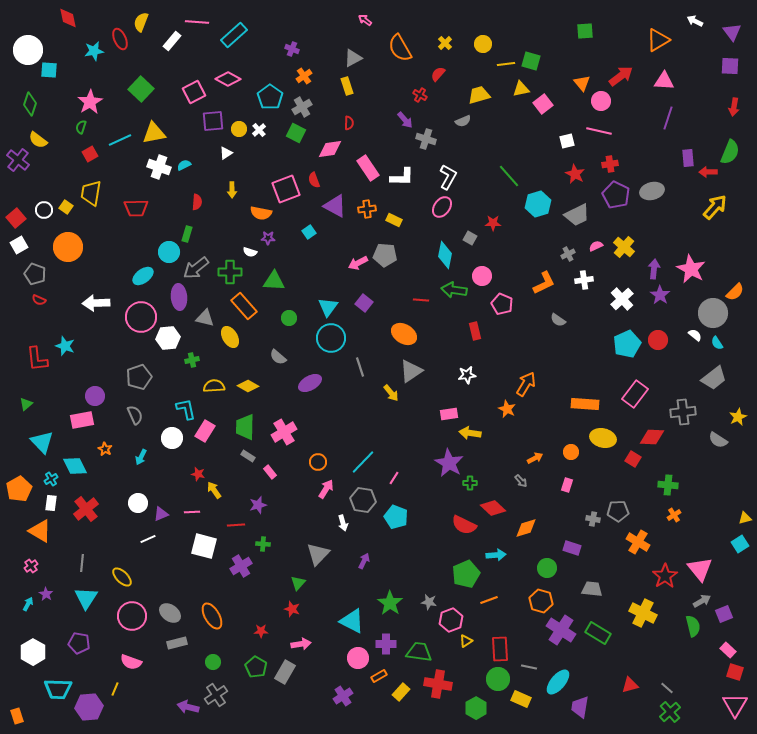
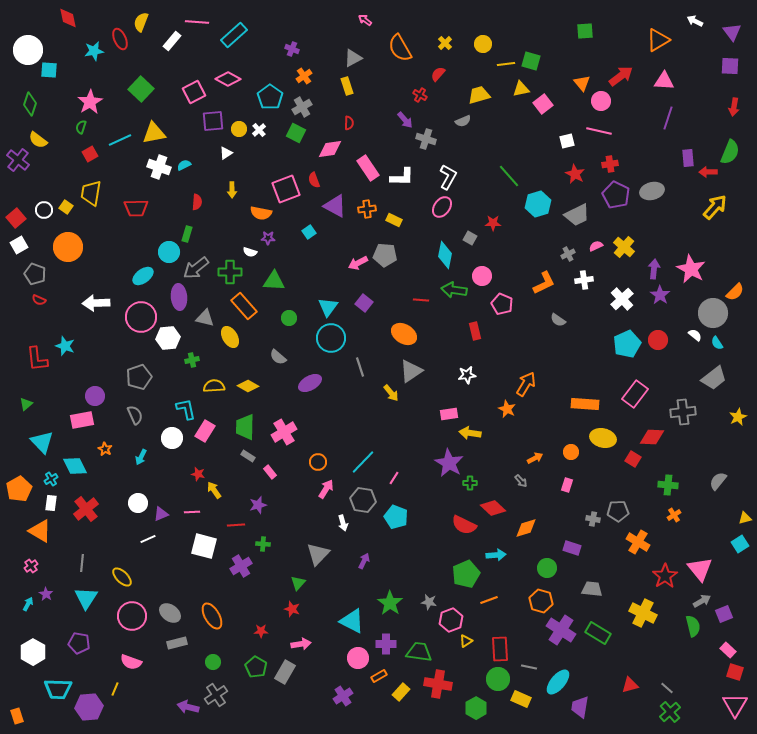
gray semicircle at (718, 440): moved 41 px down; rotated 96 degrees clockwise
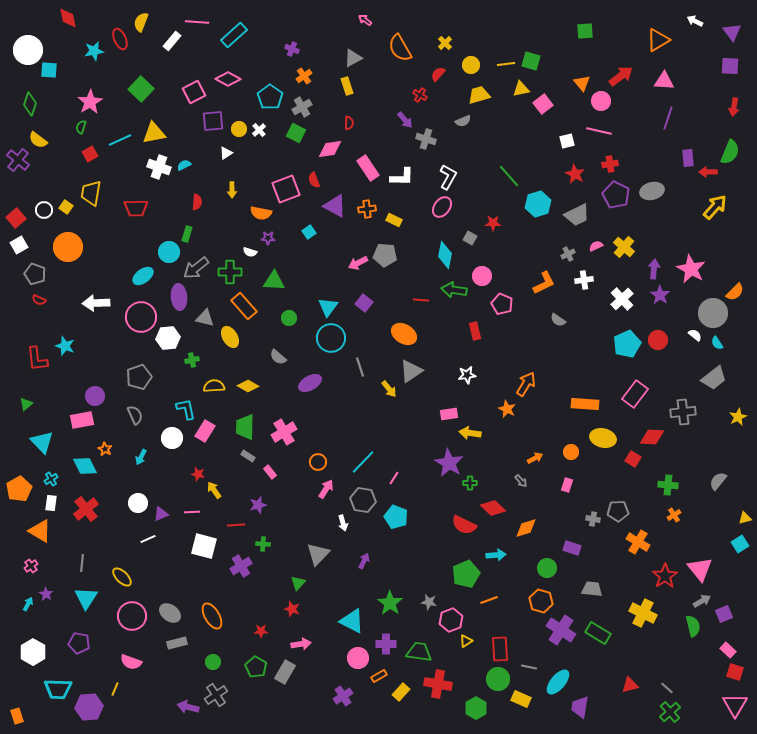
yellow circle at (483, 44): moved 12 px left, 21 px down
yellow arrow at (391, 393): moved 2 px left, 4 px up
cyan diamond at (75, 466): moved 10 px right
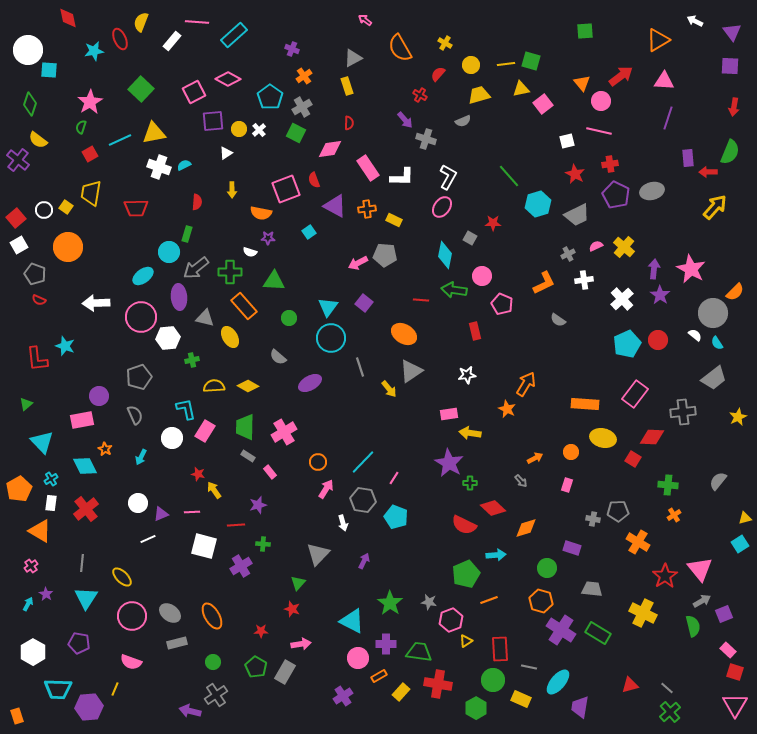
yellow cross at (445, 43): rotated 16 degrees counterclockwise
purple circle at (95, 396): moved 4 px right
green circle at (498, 679): moved 5 px left, 1 px down
purple arrow at (188, 707): moved 2 px right, 4 px down
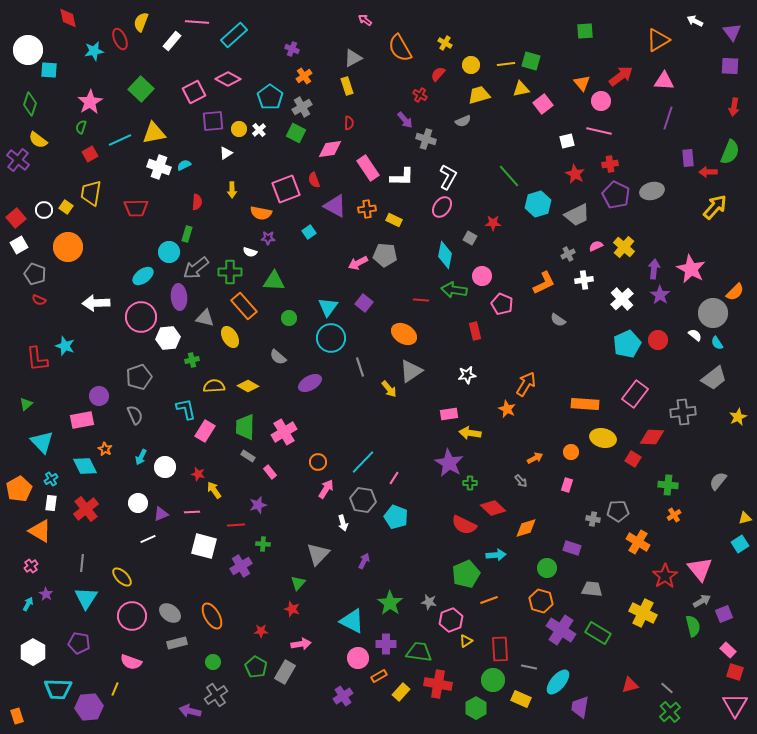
white circle at (172, 438): moved 7 px left, 29 px down
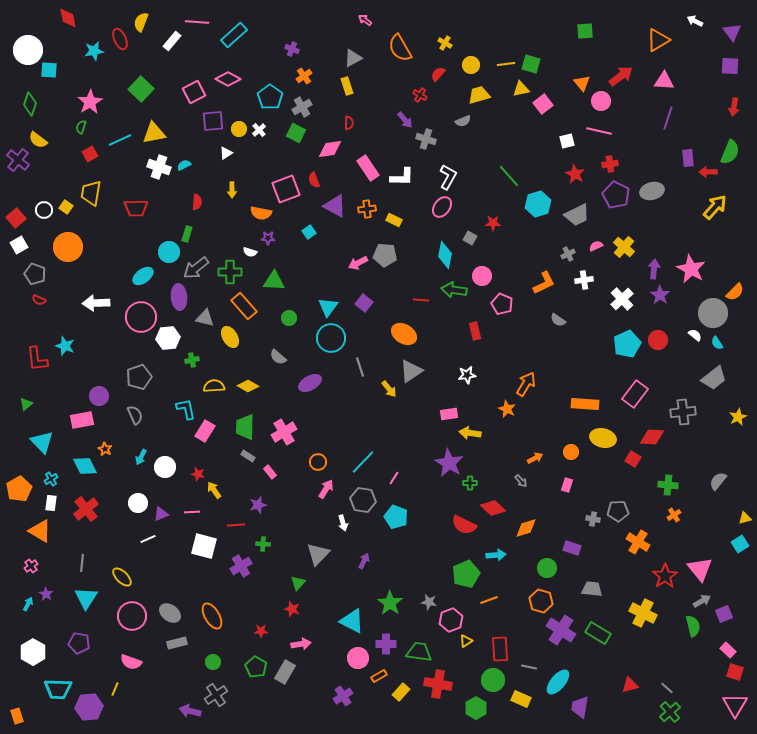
green square at (531, 61): moved 3 px down
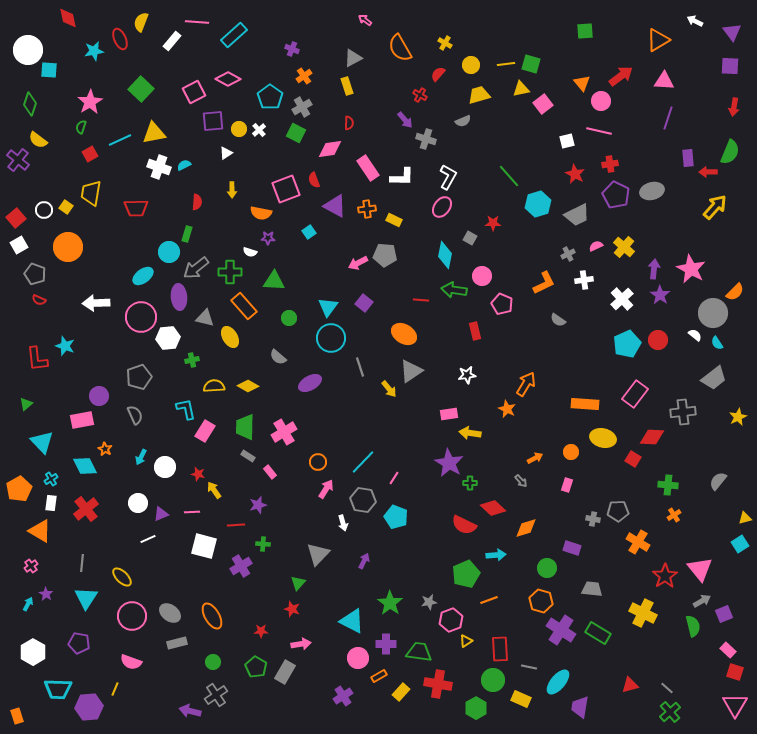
gray star at (429, 602): rotated 21 degrees counterclockwise
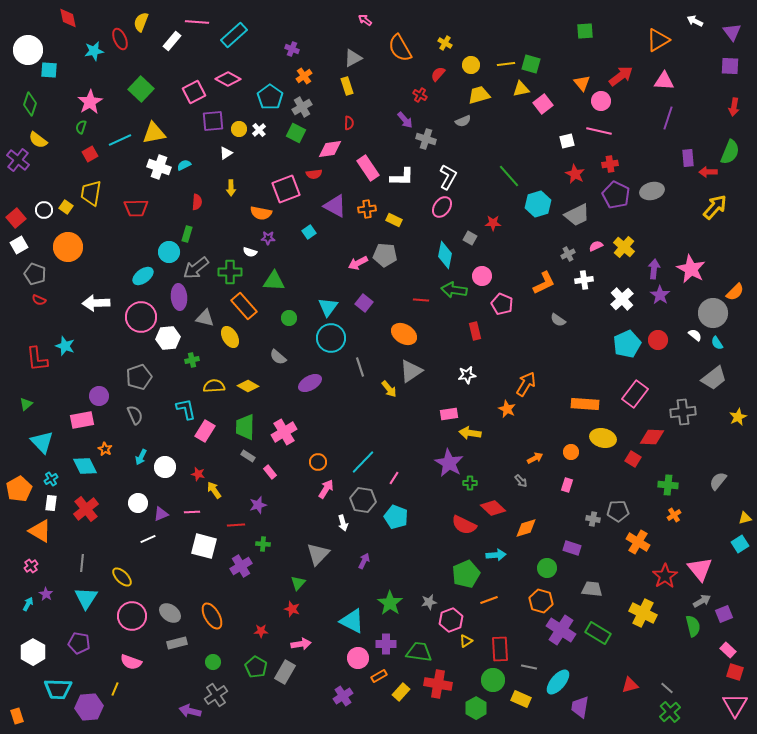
red semicircle at (314, 180): moved 6 px up; rotated 77 degrees counterclockwise
yellow arrow at (232, 190): moved 1 px left, 2 px up
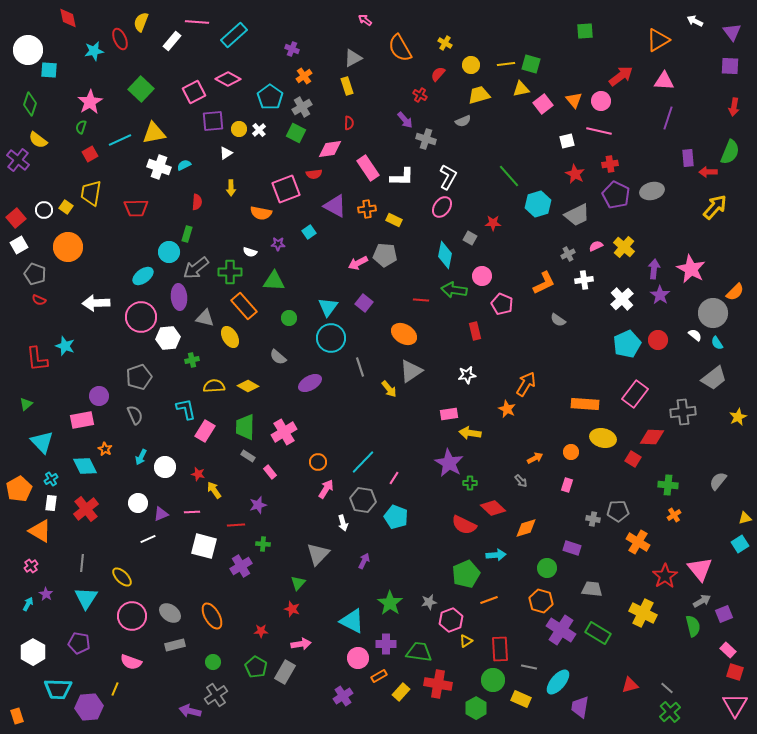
orange triangle at (582, 83): moved 8 px left, 17 px down
purple star at (268, 238): moved 10 px right, 6 px down
gray rectangle at (177, 643): moved 2 px left, 2 px down
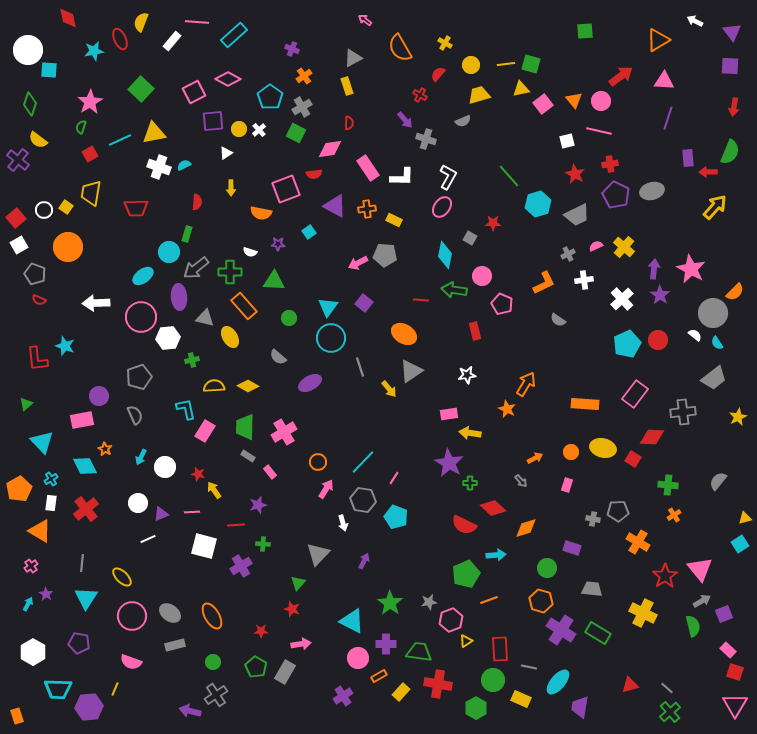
yellow ellipse at (603, 438): moved 10 px down
